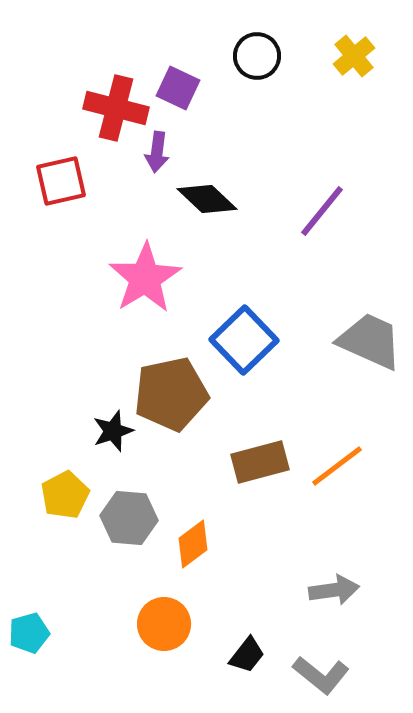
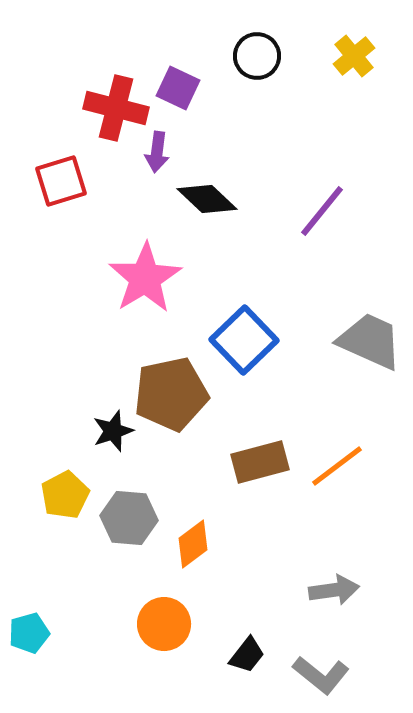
red square: rotated 4 degrees counterclockwise
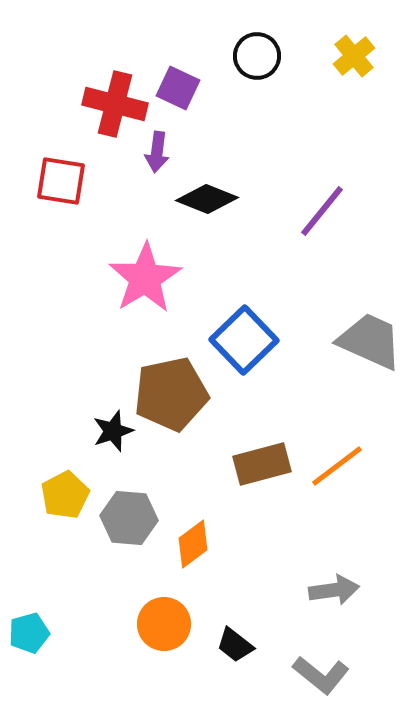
red cross: moved 1 px left, 4 px up
red square: rotated 26 degrees clockwise
black diamond: rotated 22 degrees counterclockwise
brown rectangle: moved 2 px right, 2 px down
black trapezoid: moved 12 px left, 10 px up; rotated 90 degrees clockwise
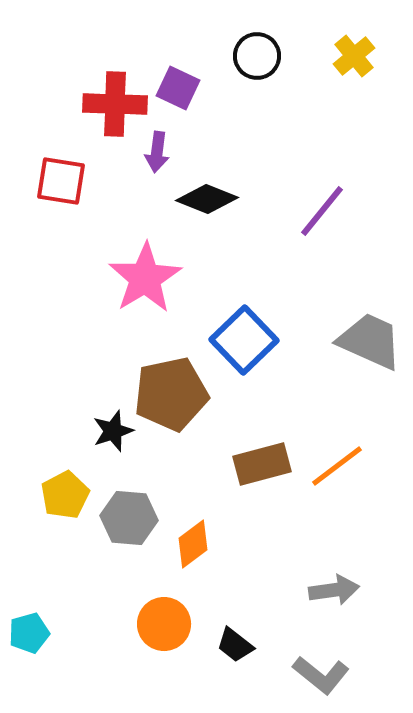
red cross: rotated 12 degrees counterclockwise
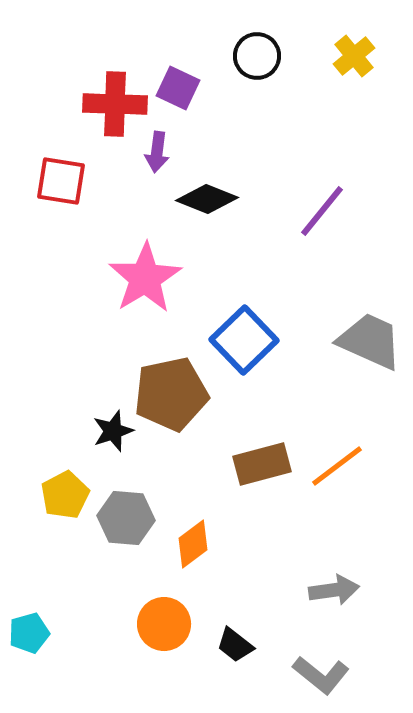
gray hexagon: moved 3 px left
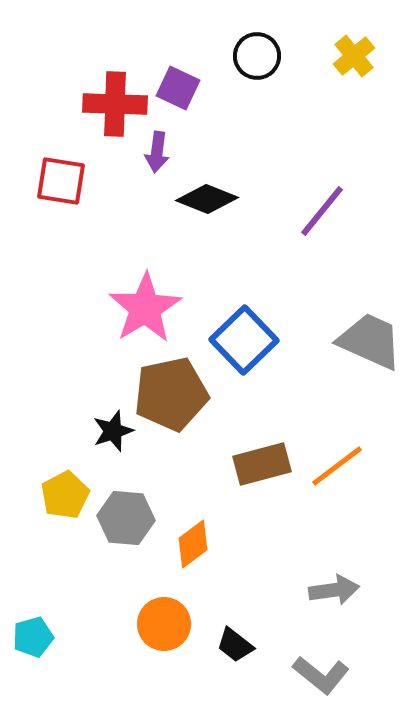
pink star: moved 30 px down
cyan pentagon: moved 4 px right, 4 px down
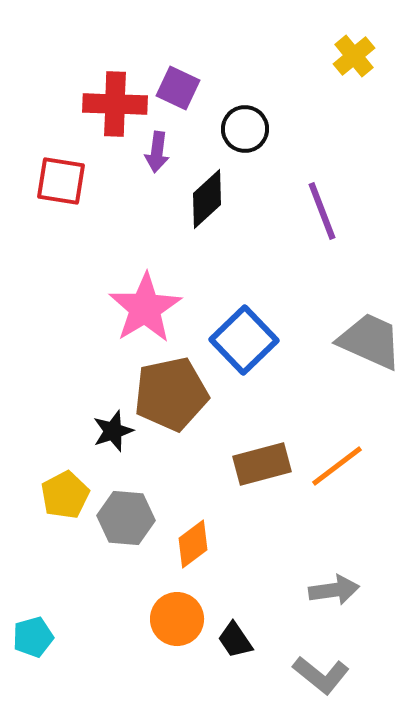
black circle: moved 12 px left, 73 px down
black diamond: rotated 64 degrees counterclockwise
purple line: rotated 60 degrees counterclockwise
orange circle: moved 13 px right, 5 px up
black trapezoid: moved 5 px up; rotated 18 degrees clockwise
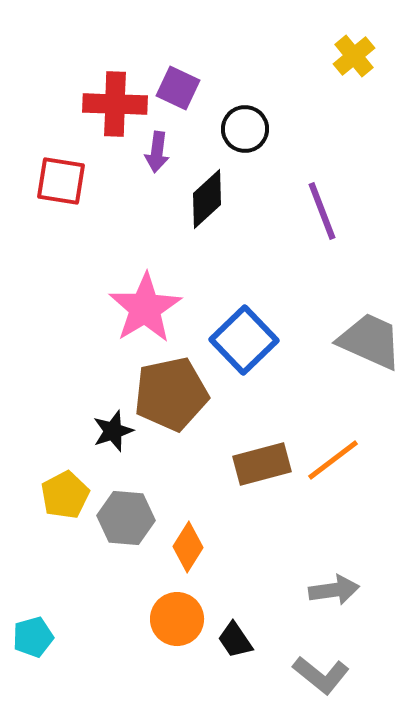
orange line: moved 4 px left, 6 px up
orange diamond: moved 5 px left, 3 px down; rotated 21 degrees counterclockwise
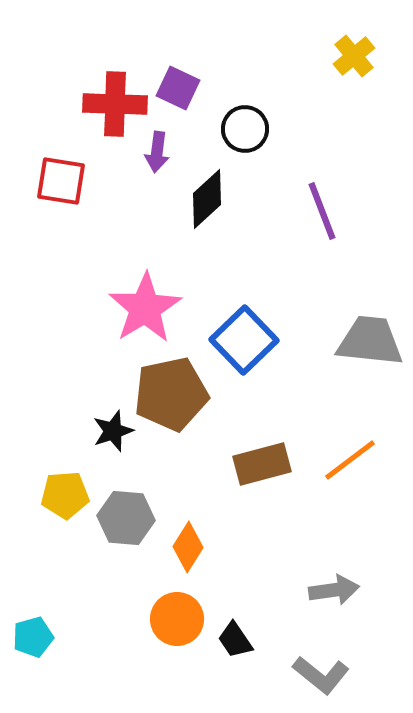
gray trapezoid: rotated 18 degrees counterclockwise
orange line: moved 17 px right
yellow pentagon: rotated 24 degrees clockwise
